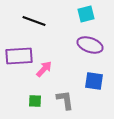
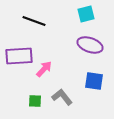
gray L-shape: moved 3 px left, 3 px up; rotated 30 degrees counterclockwise
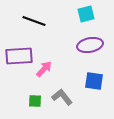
purple ellipse: rotated 30 degrees counterclockwise
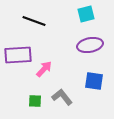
purple rectangle: moved 1 px left, 1 px up
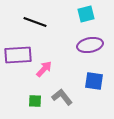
black line: moved 1 px right, 1 px down
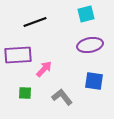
black line: rotated 40 degrees counterclockwise
green square: moved 10 px left, 8 px up
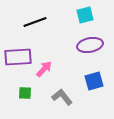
cyan square: moved 1 px left, 1 px down
purple rectangle: moved 2 px down
blue square: rotated 24 degrees counterclockwise
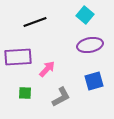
cyan square: rotated 36 degrees counterclockwise
pink arrow: moved 3 px right
gray L-shape: moved 1 px left; rotated 100 degrees clockwise
